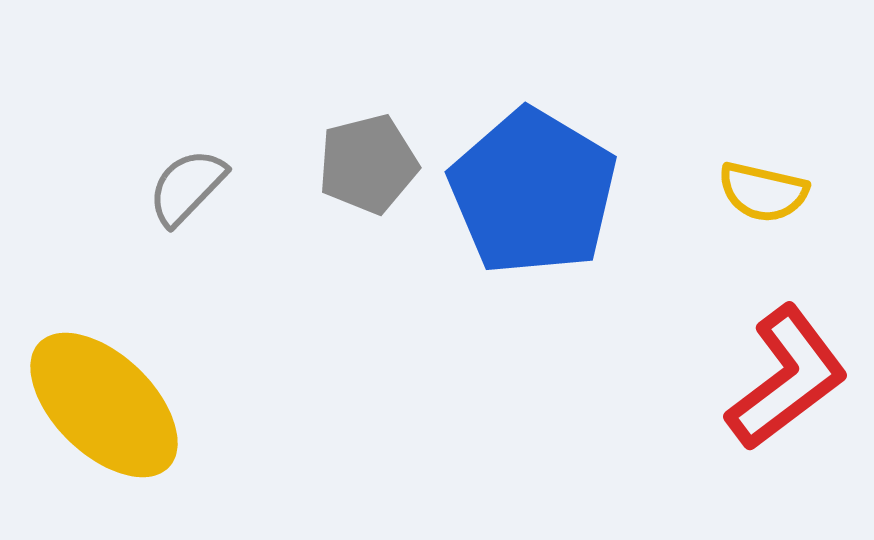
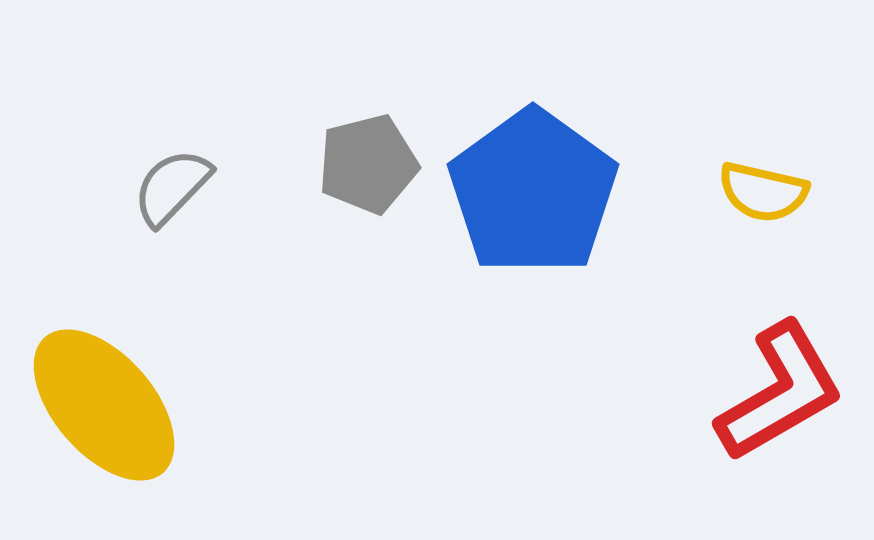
gray semicircle: moved 15 px left
blue pentagon: rotated 5 degrees clockwise
red L-shape: moved 7 px left, 14 px down; rotated 7 degrees clockwise
yellow ellipse: rotated 5 degrees clockwise
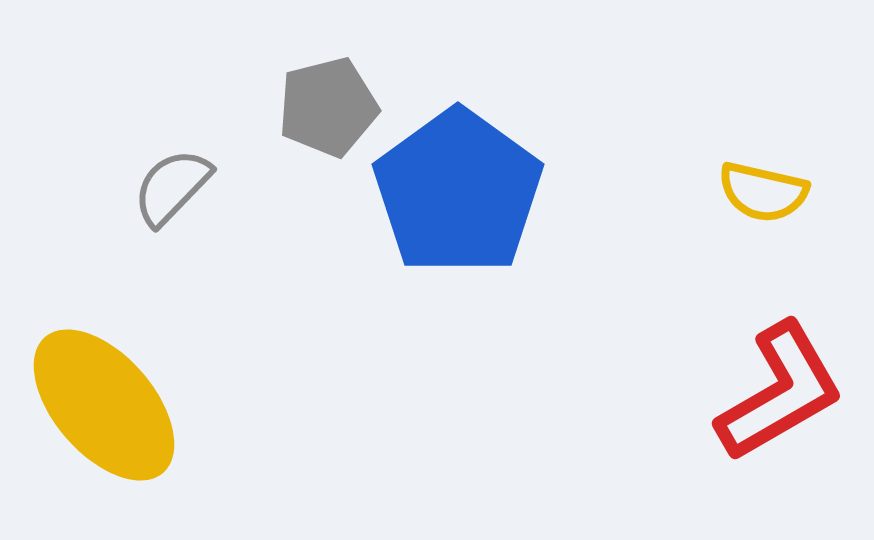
gray pentagon: moved 40 px left, 57 px up
blue pentagon: moved 75 px left
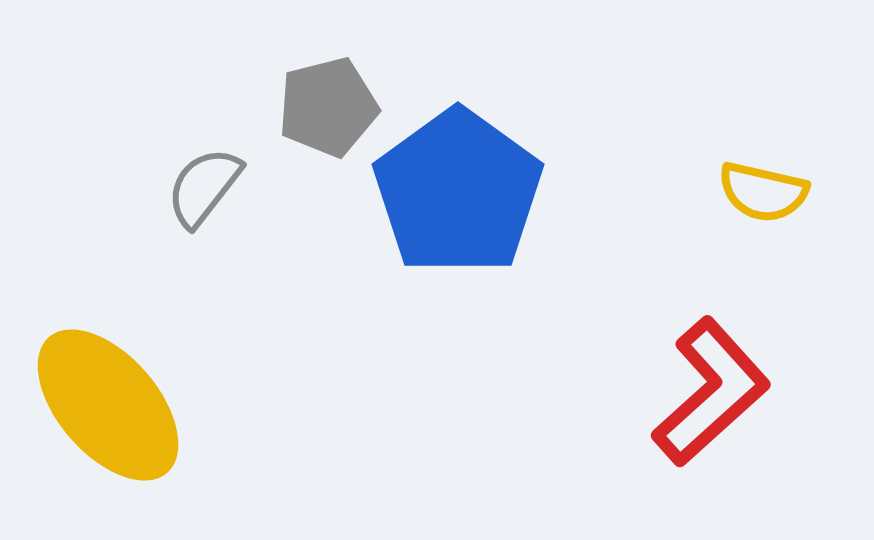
gray semicircle: moved 32 px right; rotated 6 degrees counterclockwise
red L-shape: moved 69 px left; rotated 12 degrees counterclockwise
yellow ellipse: moved 4 px right
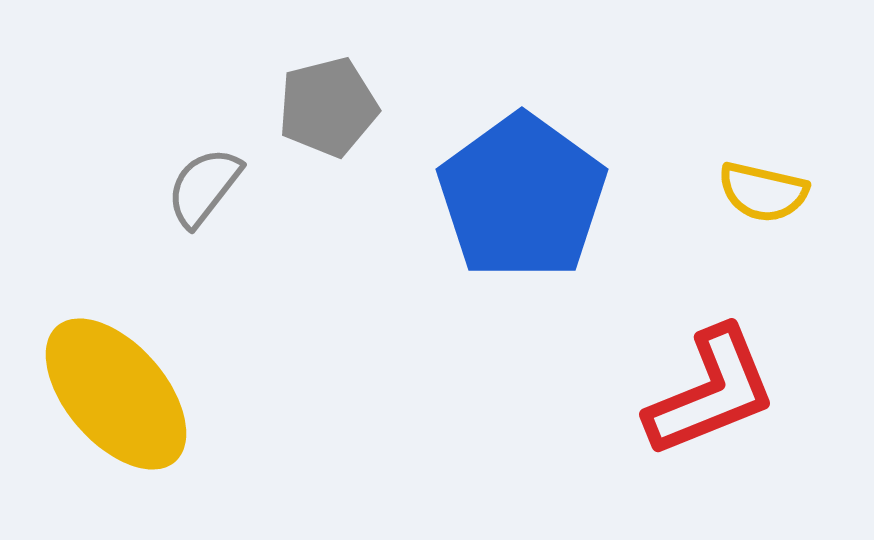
blue pentagon: moved 64 px right, 5 px down
red L-shape: rotated 20 degrees clockwise
yellow ellipse: moved 8 px right, 11 px up
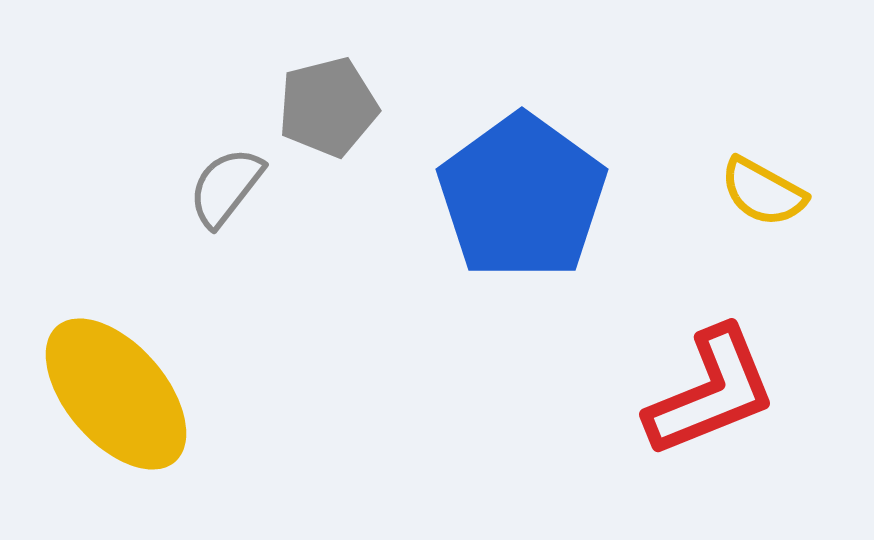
gray semicircle: moved 22 px right
yellow semicircle: rotated 16 degrees clockwise
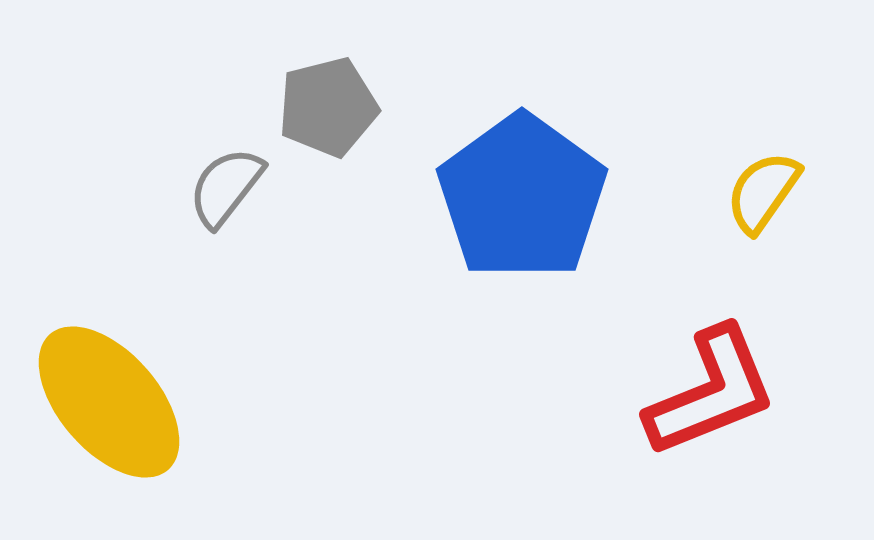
yellow semicircle: rotated 96 degrees clockwise
yellow ellipse: moved 7 px left, 8 px down
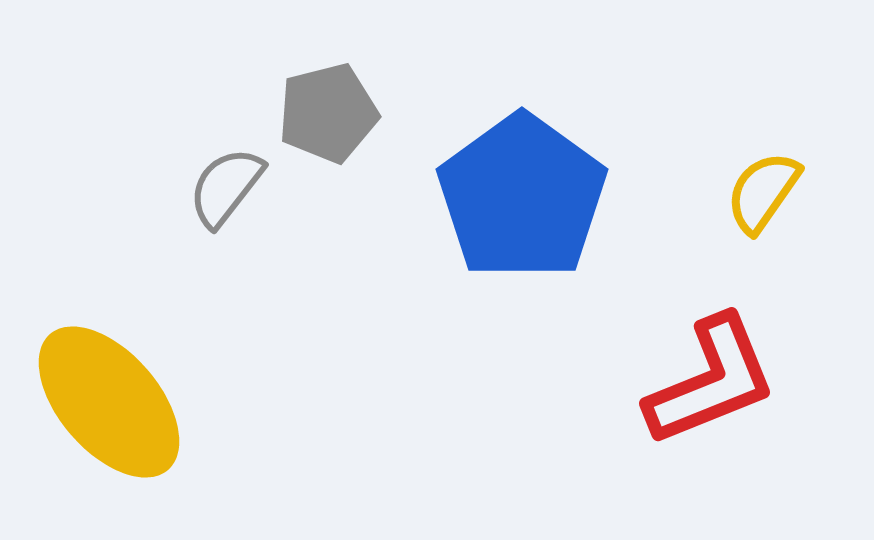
gray pentagon: moved 6 px down
red L-shape: moved 11 px up
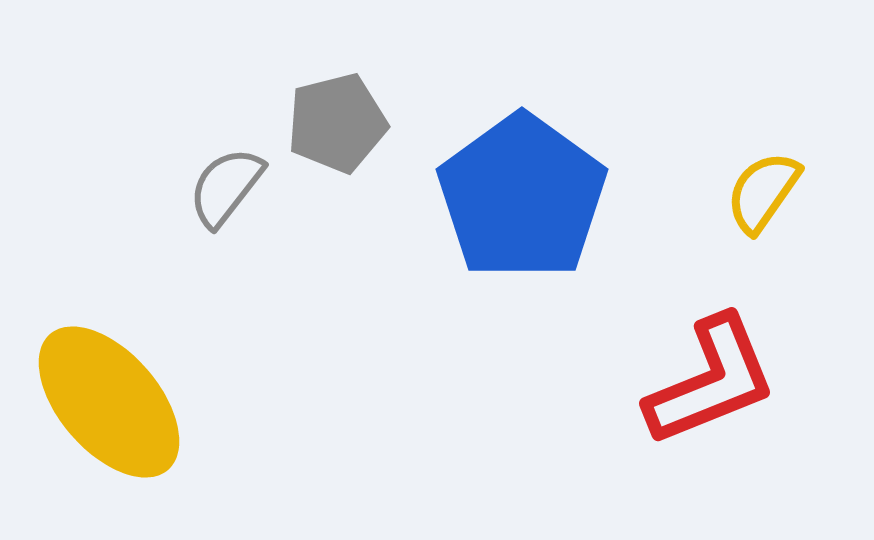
gray pentagon: moved 9 px right, 10 px down
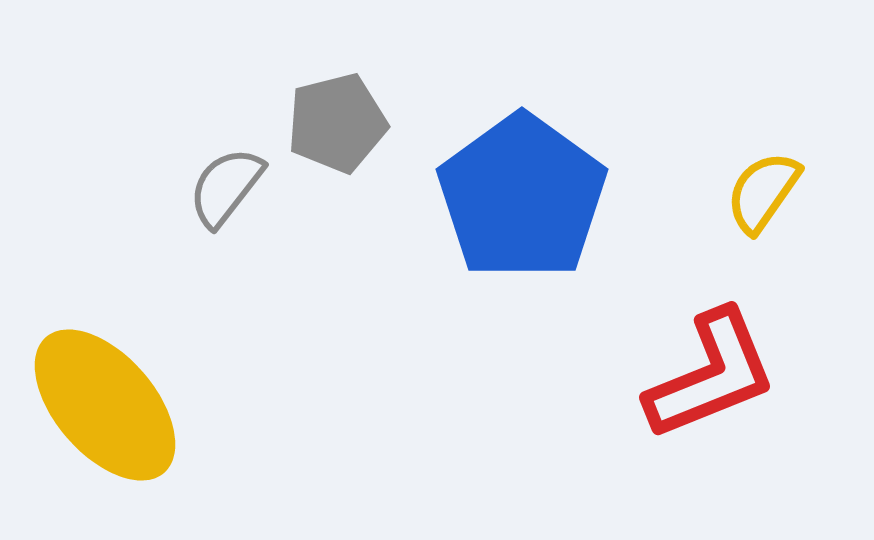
red L-shape: moved 6 px up
yellow ellipse: moved 4 px left, 3 px down
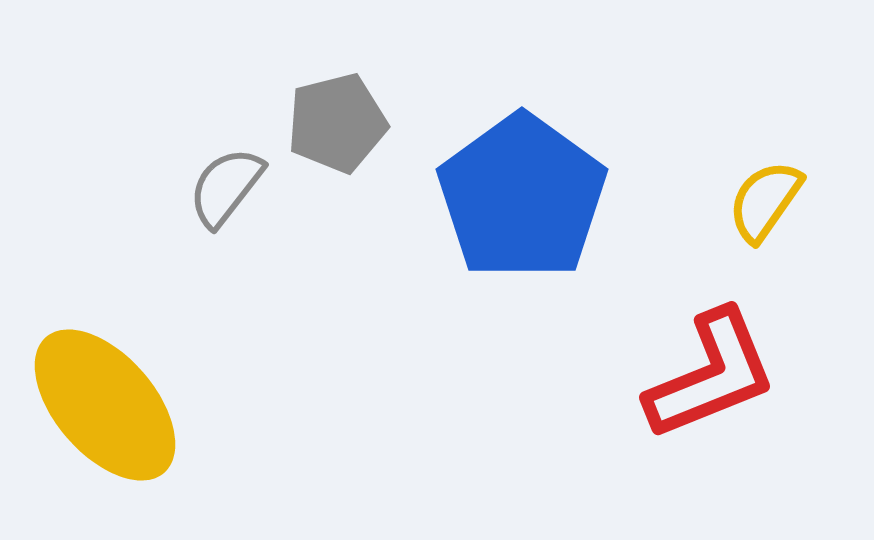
yellow semicircle: moved 2 px right, 9 px down
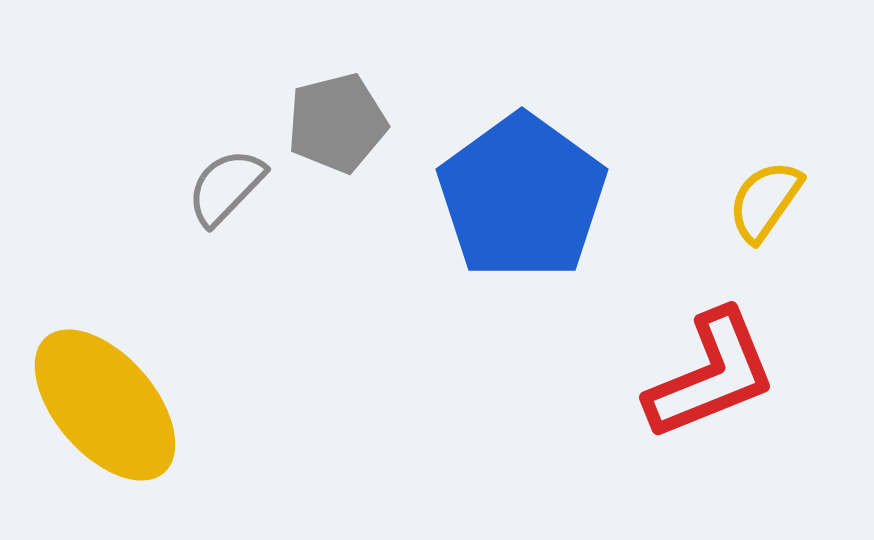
gray semicircle: rotated 6 degrees clockwise
